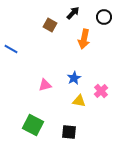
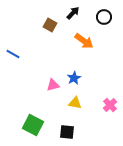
orange arrow: moved 2 px down; rotated 66 degrees counterclockwise
blue line: moved 2 px right, 5 px down
pink triangle: moved 8 px right
pink cross: moved 9 px right, 14 px down
yellow triangle: moved 4 px left, 2 px down
black square: moved 2 px left
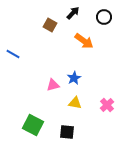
pink cross: moved 3 px left
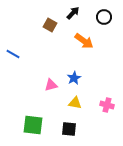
pink triangle: moved 2 px left
pink cross: rotated 32 degrees counterclockwise
green square: rotated 20 degrees counterclockwise
black square: moved 2 px right, 3 px up
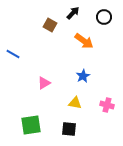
blue star: moved 9 px right, 2 px up
pink triangle: moved 7 px left, 2 px up; rotated 16 degrees counterclockwise
green square: moved 2 px left; rotated 15 degrees counterclockwise
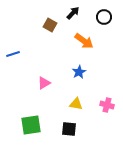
blue line: rotated 48 degrees counterclockwise
blue star: moved 4 px left, 4 px up
yellow triangle: moved 1 px right, 1 px down
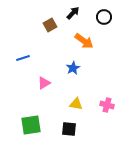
brown square: rotated 32 degrees clockwise
blue line: moved 10 px right, 4 px down
blue star: moved 6 px left, 4 px up
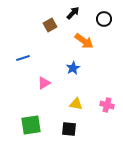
black circle: moved 2 px down
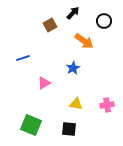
black circle: moved 2 px down
pink cross: rotated 24 degrees counterclockwise
green square: rotated 30 degrees clockwise
